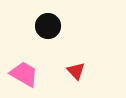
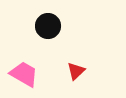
red triangle: rotated 30 degrees clockwise
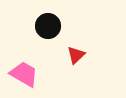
red triangle: moved 16 px up
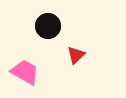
pink trapezoid: moved 1 px right, 2 px up
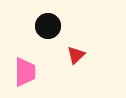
pink trapezoid: rotated 60 degrees clockwise
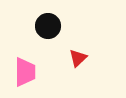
red triangle: moved 2 px right, 3 px down
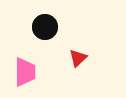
black circle: moved 3 px left, 1 px down
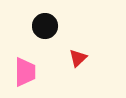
black circle: moved 1 px up
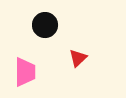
black circle: moved 1 px up
